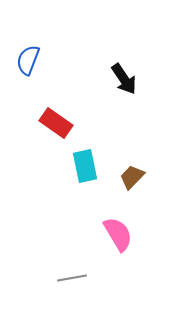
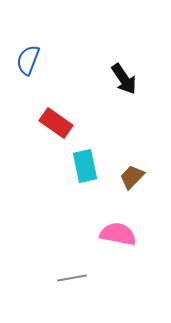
pink semicircle: rotated 48 degrees counterclockwise
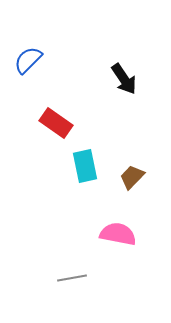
blue semicircle: rotated 24 degrees clockwise
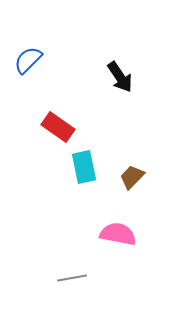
black arrow: moved 4 px left, 2 px up
red rectangle: moved 2 px right, 4 px down
cyan rectangle: moved 1 px left, 1 px down
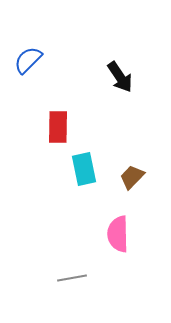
red rectangle: rotated 56 degrees clockwise
cyan rectangle: moved 2 px down
pink semicircle: rotated 102 degrees counterclockwise
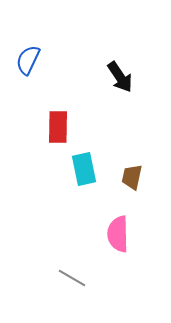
blue semicircle: rotated 20 degrees counterclockwise
brown trapezoid: rotated 32 degrees counterclockwise
gray line: rotated 40 degrees clockwise
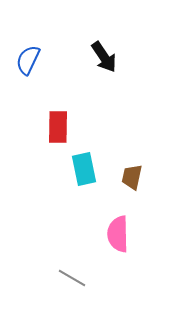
black arrow: moved 16 px left, 20 px up
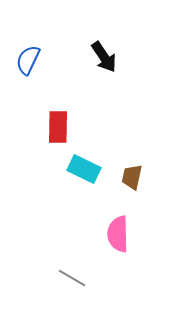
cyan rectangle: rotated 52 degrees counterclockwise
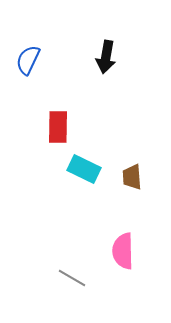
black arrow: moved 2 px right; rotated 44 degrees clockwise
brown trapezoid: rotated 16 degrees counterclockwise
pink semicircle: moved 5 px right, 17 px down
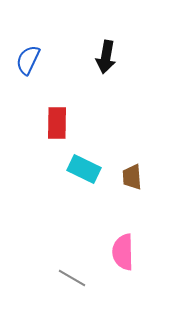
red rectangle: moved 1 px left, 4 px up
pink semicircle: moved 1 px down
